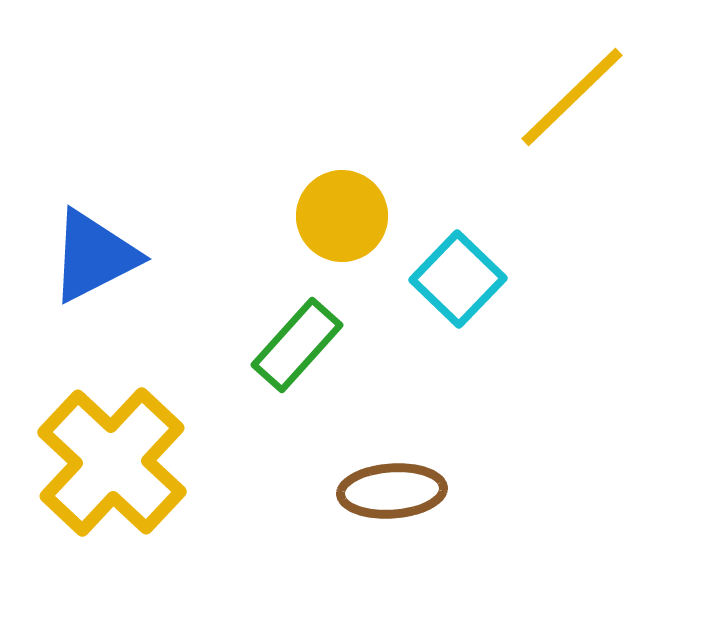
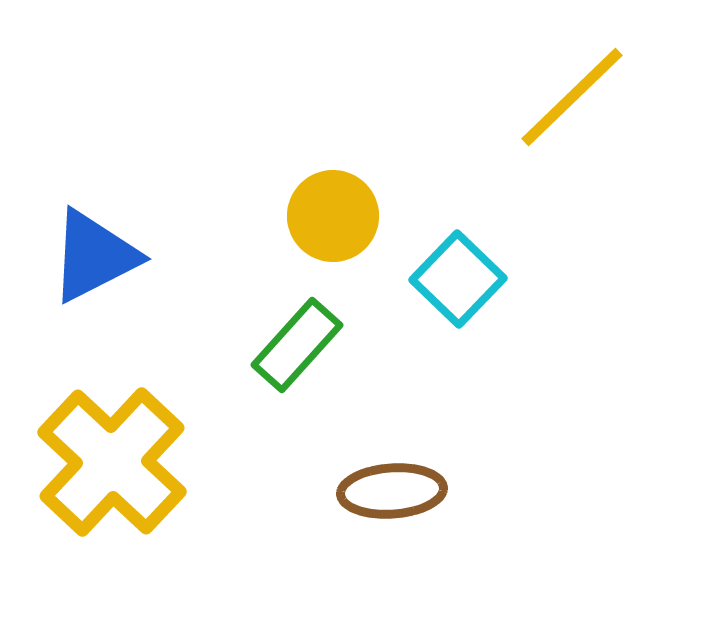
yellow circle: moved 9 px left
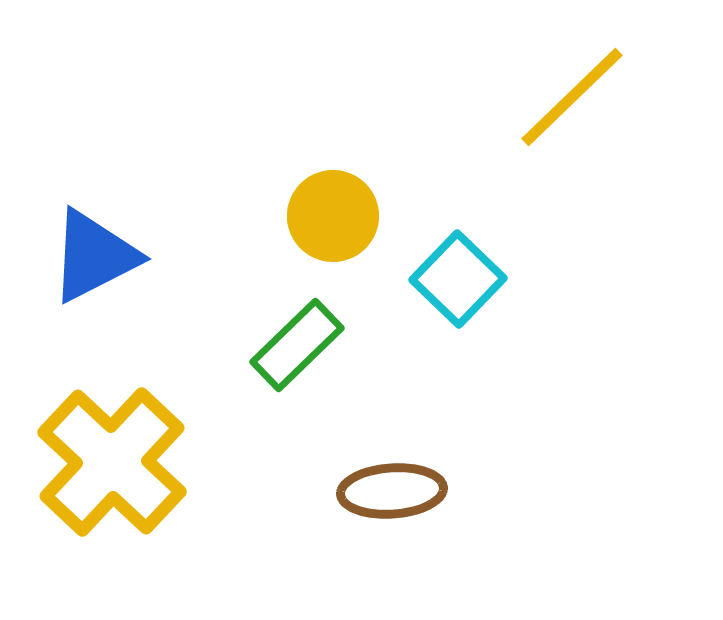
green rectangle: rotated 4 degrees clockwise
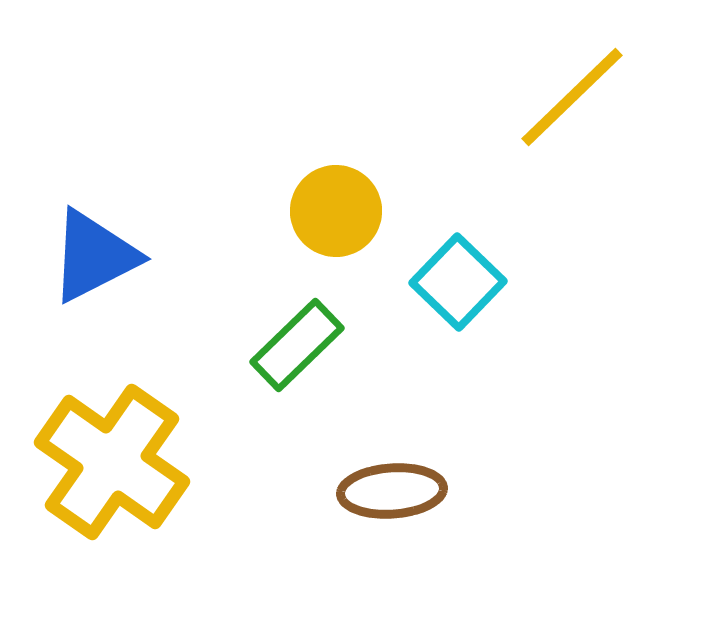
yellow circle: moved 3 px right, 5 px up
cyan square: moved 3 px down
yellow cross: rotated 8 degrees counterclockwise
